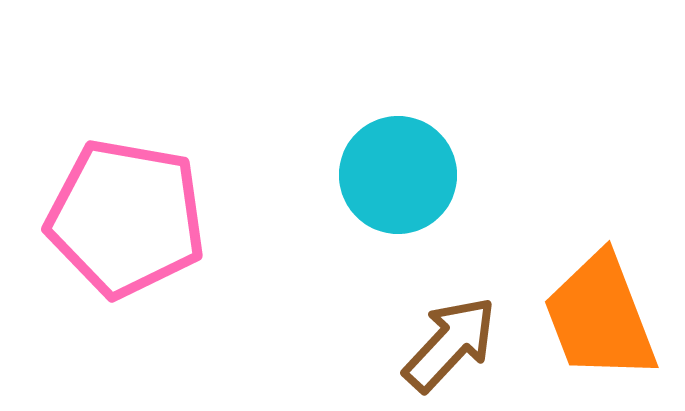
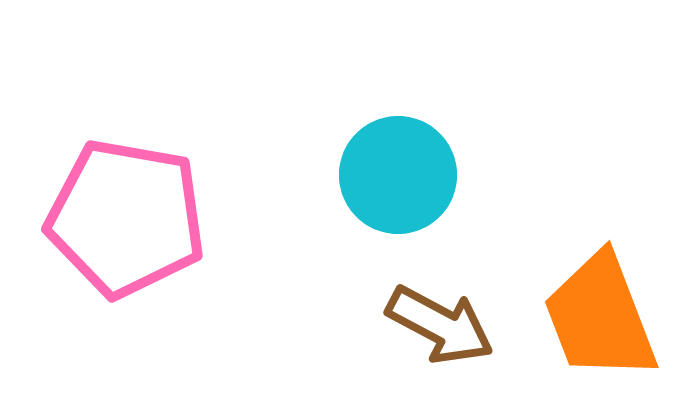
brown arrow: moved 10 px left, 19 px up; rotated 75 degrees clockwise
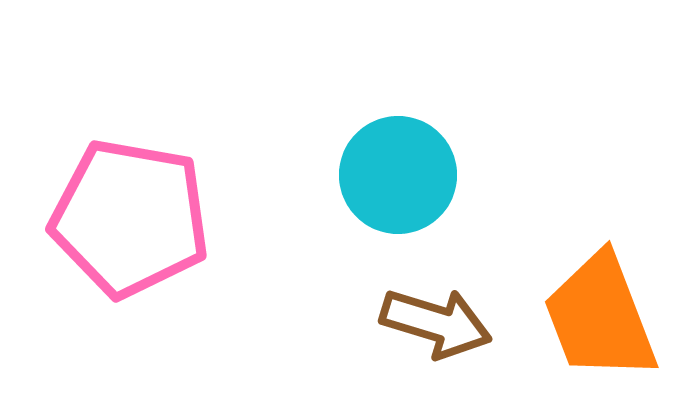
pink pentagon: moved 4 px right
brown arrow: moved 4 px left, 2 px up; rotated 11 degrees counterclockwise
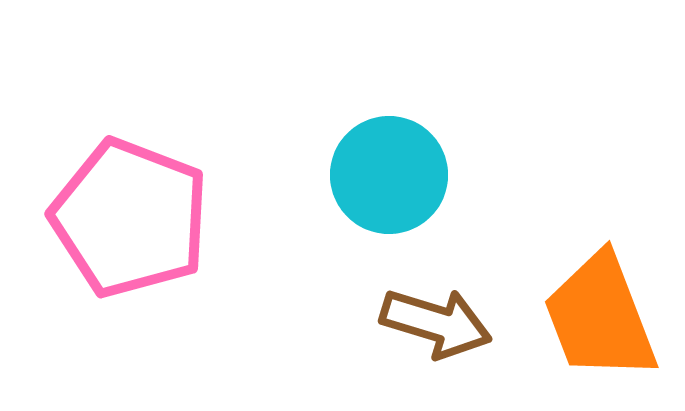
cyan circle: moved 9 px left
pink pentagon: rotated 11 degrees clockwise
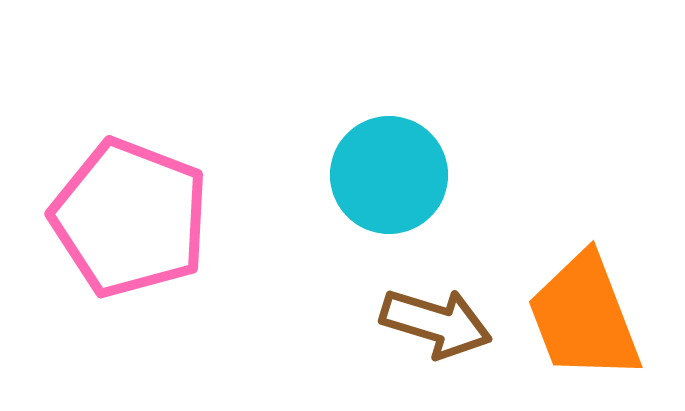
orange trapezoid: moved 16 px left
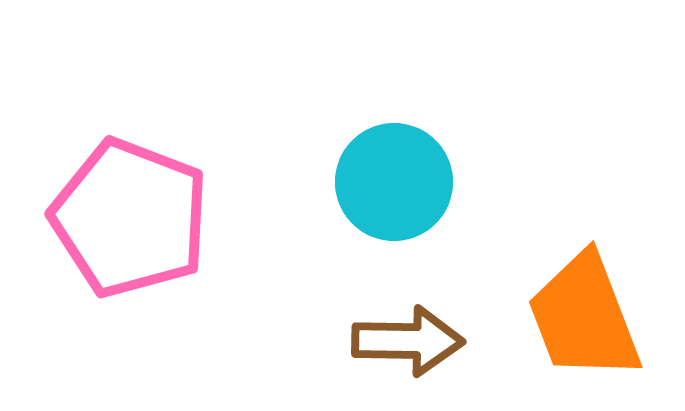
cyan circle: moved 5 px right, 7 px down
brown arrow: moved 28 px left, 18 px down; rotated 16 degrees counterclockwise
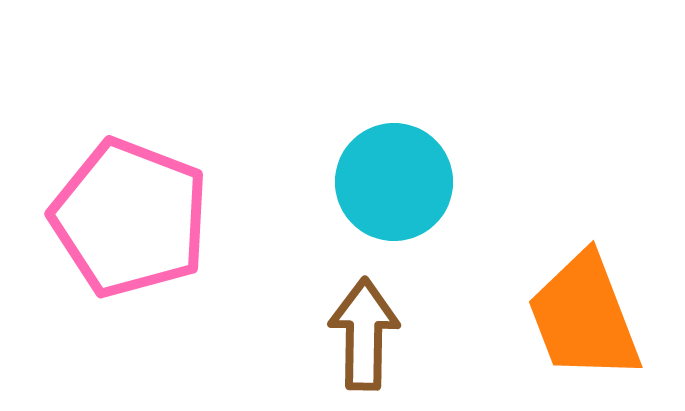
brown arrow: moved 44 px left, 7 px up; rotated 90 degrees counterclockwise
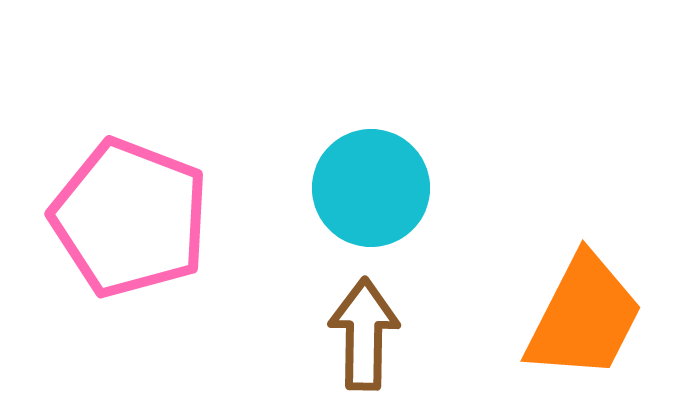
cyan circle: moved 23 px left, 6 px down
orange trapezoid: rotated 132 degrees counterclockwise
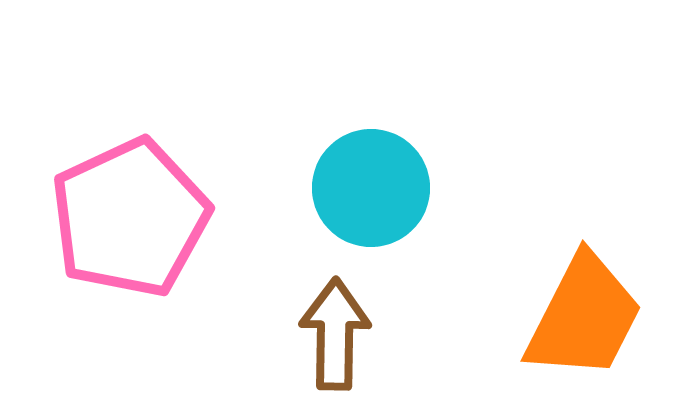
pink pentagon: rotated 26 degrees clockwise
brown arrow: moved 29 px left
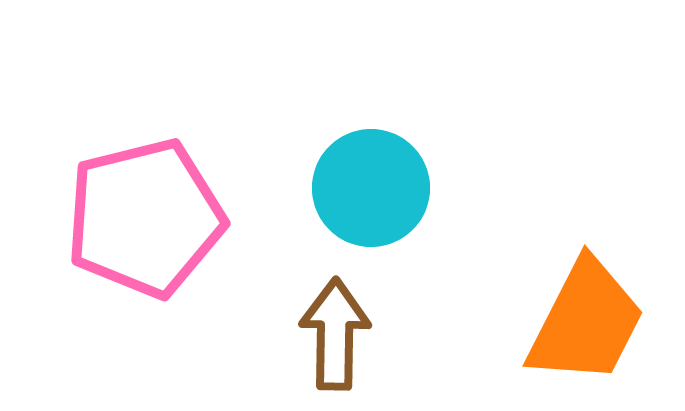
pink pentagon: moved 15 px right; rotated 11 degrees clockwise
orange trapezoid: moved 2 px right, 5 px down
